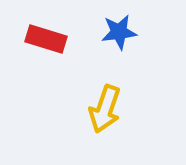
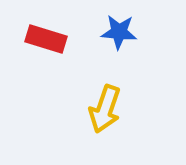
blue star: rotated 12 degrees clockwise
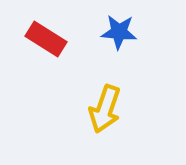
red rectangle: rotated 15 degrees clockwise
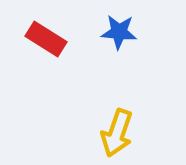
yellow arrow: moved 12 px right, 24 px down
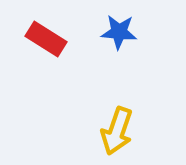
yellow arrow: moved 2 px up
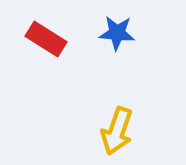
blue star: moved 2 px left, 1 px down
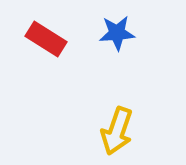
blue star: rotated 9 degrees counterclockwise
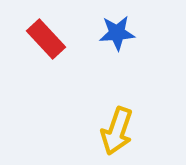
red rectangle: rotated 15 degrees clockwise
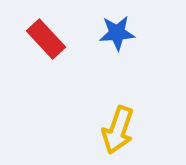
yellow arrow: moved 1 px right, 1 px up
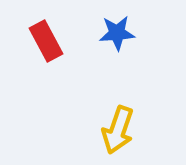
red rectangle: moved 2 px down; rotated 15 degrees clockwise
